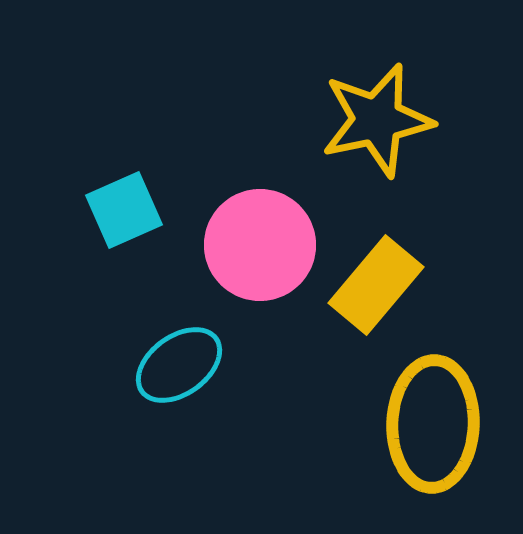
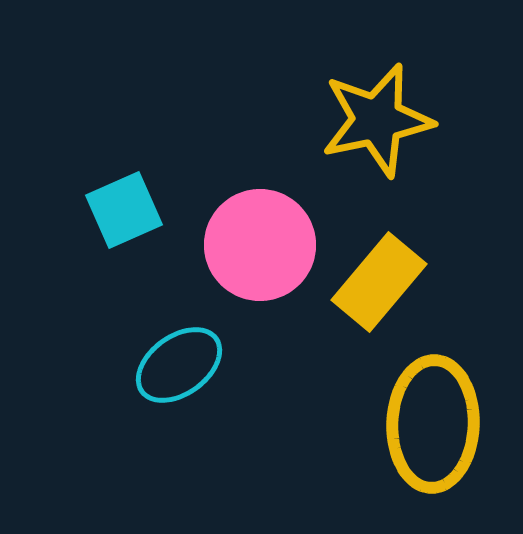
yellow rectangle: moved 3 px right, 3 px up
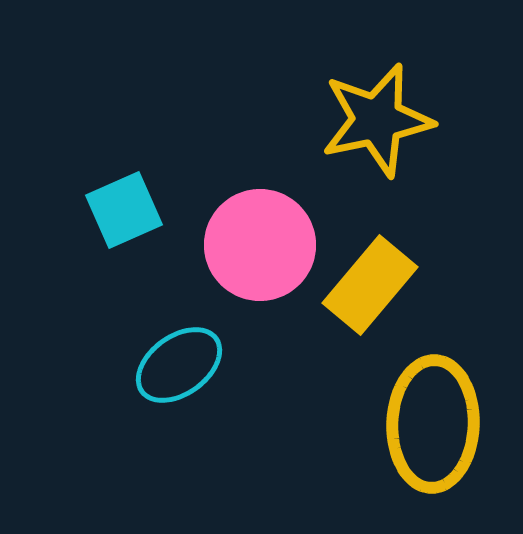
yellow rectangle: moved 9 px left, 3 px down
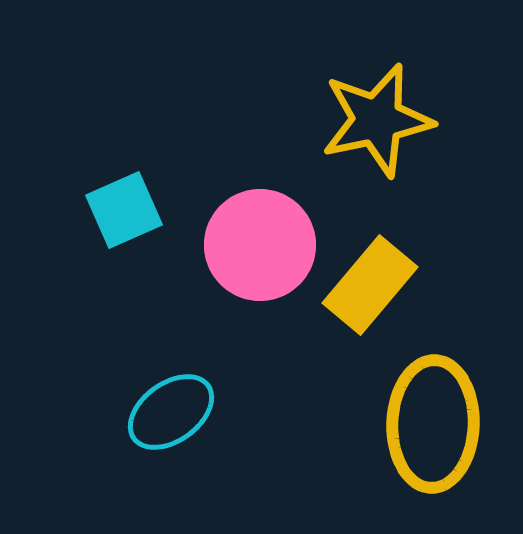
cyan ellipse: moved 8 px left, 47 px down
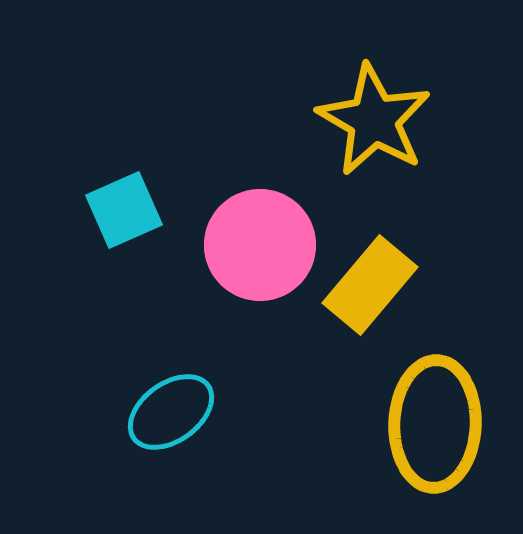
yellow star: moved 3 px left; rotated 30 degrees counterclockwise
yellow ellipse: moved 2 px right
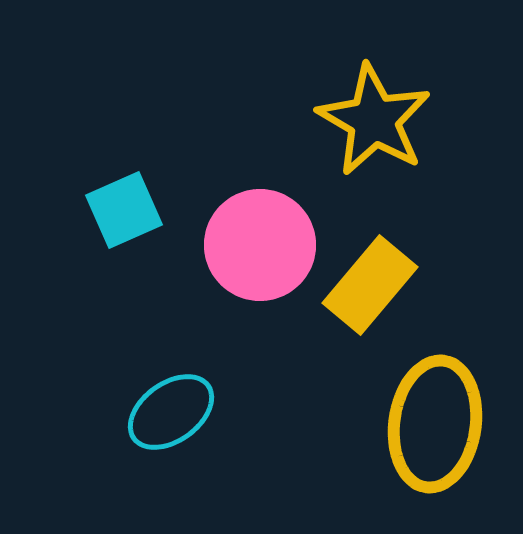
yellow ellipse: rotated 6 degrees clockwise
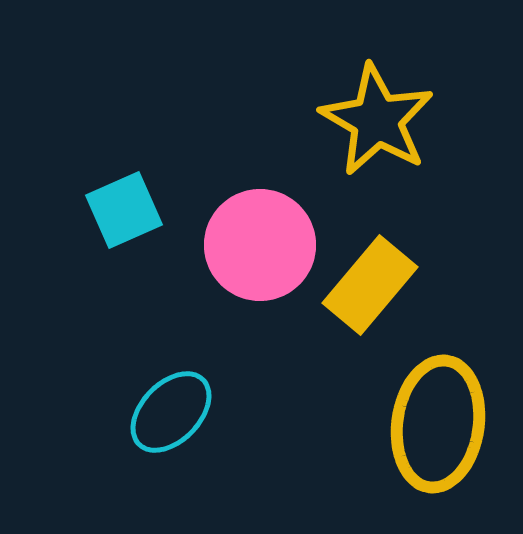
yellow star: moved 3 px right
cyan ellipse: rotated 10 degrees counterclockwise
yellow ellipse: moved 3 px right
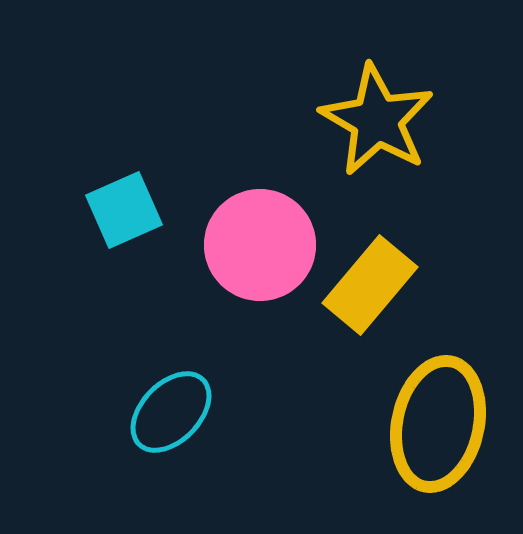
yellow ellipse: rotated 4 degrees clockwise
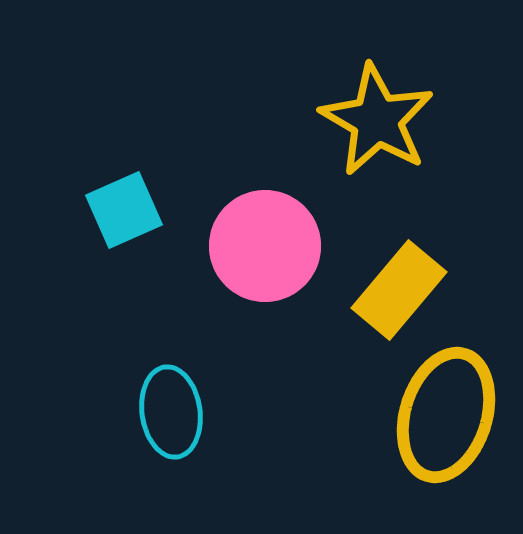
pink circle: moved 5 px right, 1 px down
yellow rectangle: moved 29 px right, 5 px down
cyan ellipse: rotated 52 degrees counterclockwise
yellow ellipse: moved 8 px right, 9 px up; rotated 5 degrees clockwise
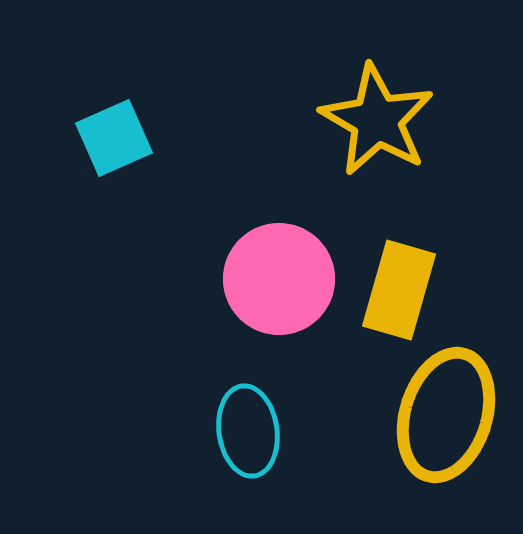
cyan square: moved 10 px left, 72 px up
pink circle: moved 14 px right, 33 px down
yellow rectangle: rotated 24 degrees counterclockwise
cyan ellipse: moved 77 px right, 19 px down
